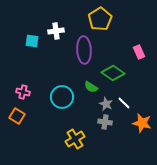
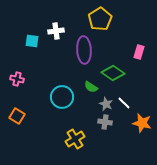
pink rectangle: rotated 40 degrees clockwise
pink cross: moved 6 px left, 13 px up
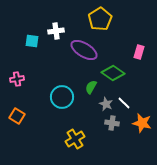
purple ellipse: rotated 56 degrees counterclockwise
pink cross: rotated 24 degrees counterclockwise
green semicircle: rotated 88 degrees clockwise
gray cross: moved 7 px right, 1 px down
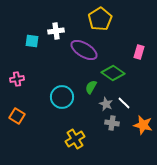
orange star: moved 1 px right, 2 px down
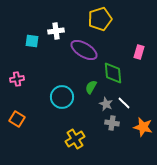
yellow pentagon: rotated 15 degrees clockwise
green diamond: rotated 50 degrees clockwise
orange square: moved 3 px down
orange star: moved 2 px down
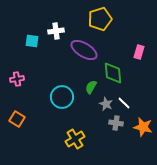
gray cross: moved 4 px right
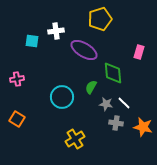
gray star: rotated 16 degrees counterclockwise
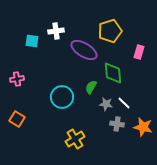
yellow pentagon: moved 10 px right, 12 px down
gray cross: moved 1 px right, 1 px down
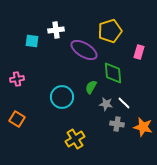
white cross: moved 1 px up
